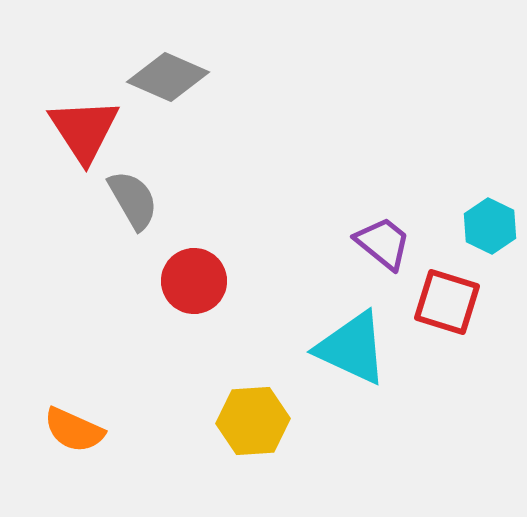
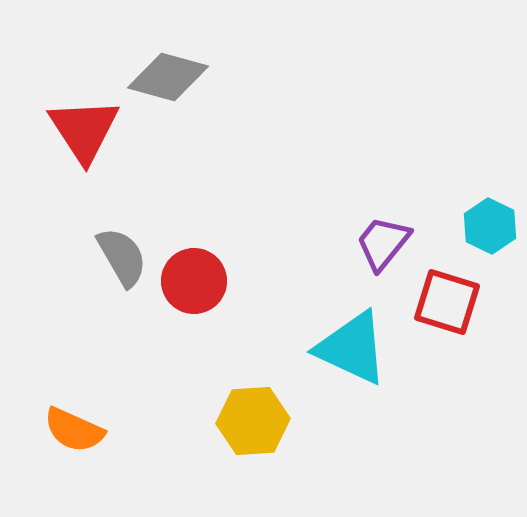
gray diamond: rotated 8 degrees counterclockwise
gray semicircle: moved 11 px left, 57 px down
purple trapezoid: rotated 90 degrees counterclockwise
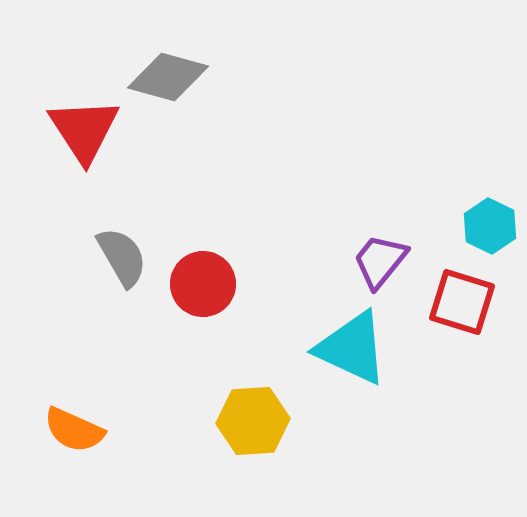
purple trapezoid: moved 3 px left, 18 px down
red circle: moved 9 px right, 3 px down
red square: moved 15 px right
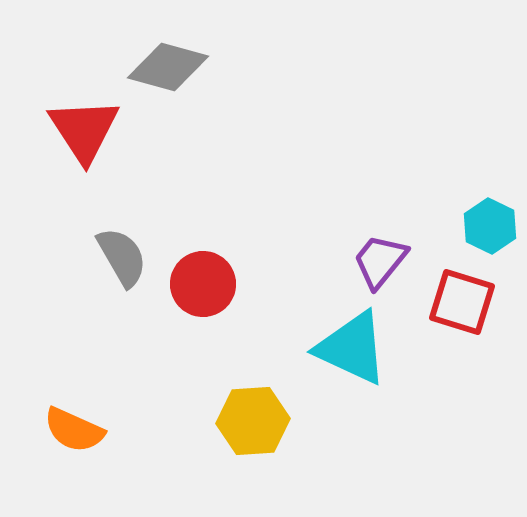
gray diamond: moved 10 px up
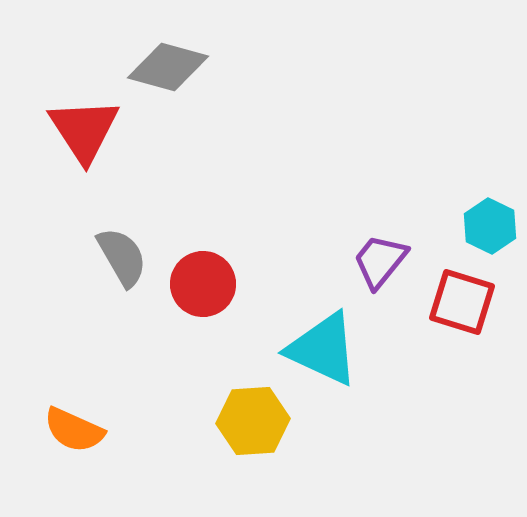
cyan triangle: moved 29 px left, 1 px down
